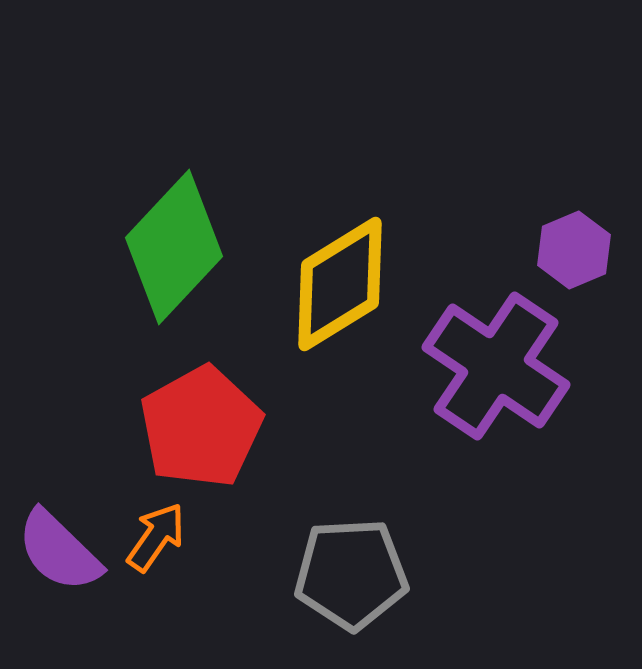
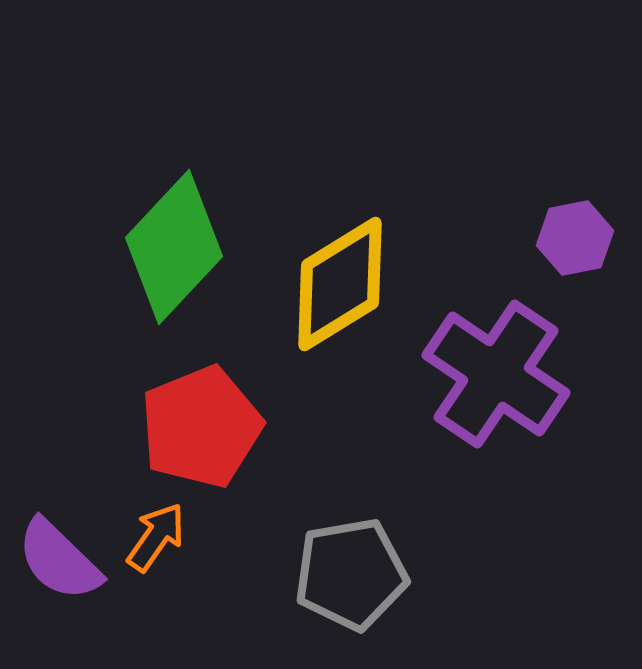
purple hexagon: moved 1 px right, 12 px up; rotated 12 degrees clockwise
purple cross: moved 8 px down
red pentagon: rotated 7 degrees clockwise
purple semicircle: moved 9 px down
gray pentagon: rotated 7 degrees counterclockwise
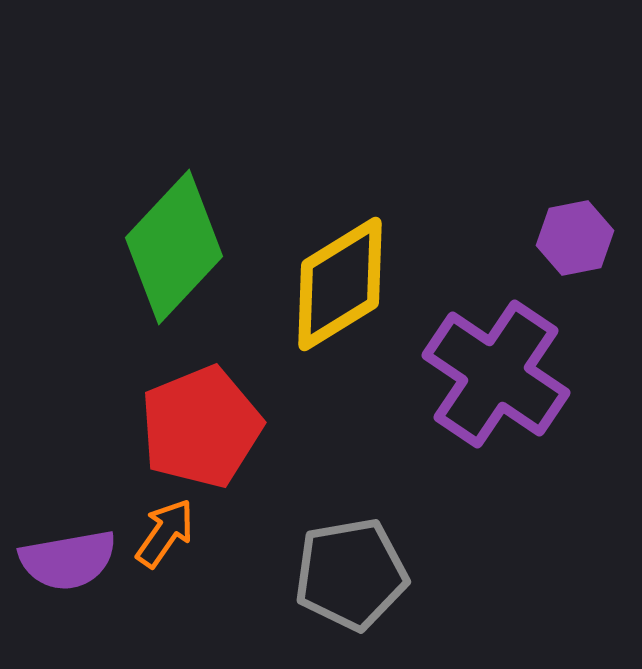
orange arrow: moved 9 px right, 4 px up
purple semicircle: moved 9 px right; rotated 54 degrees counterclockwise
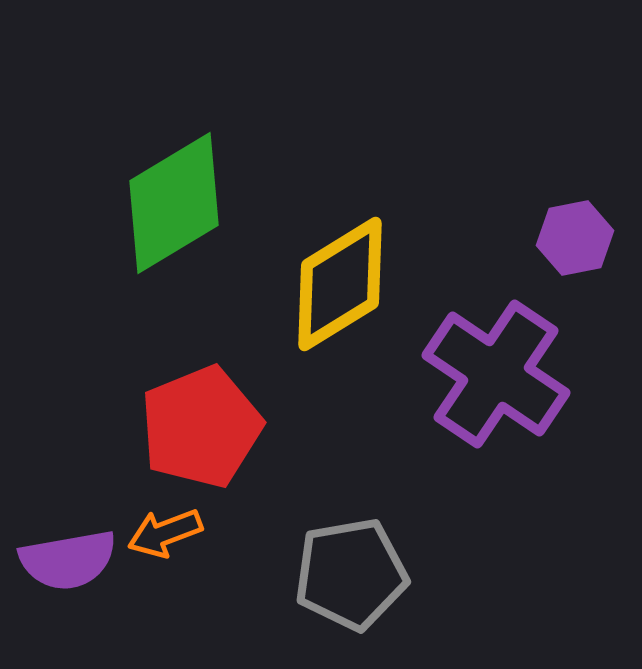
green diamond: moved 44 px up; rotated 16 degrees clockwise
orange arrow: rotated 146 degrees counterclockwise
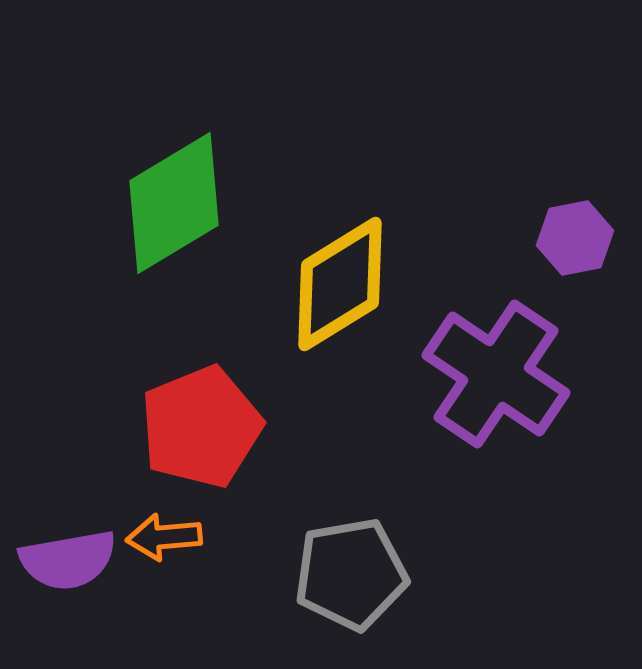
orange arrow: moved 1 px left, 4 px down; rotated 16 degrees clockwise
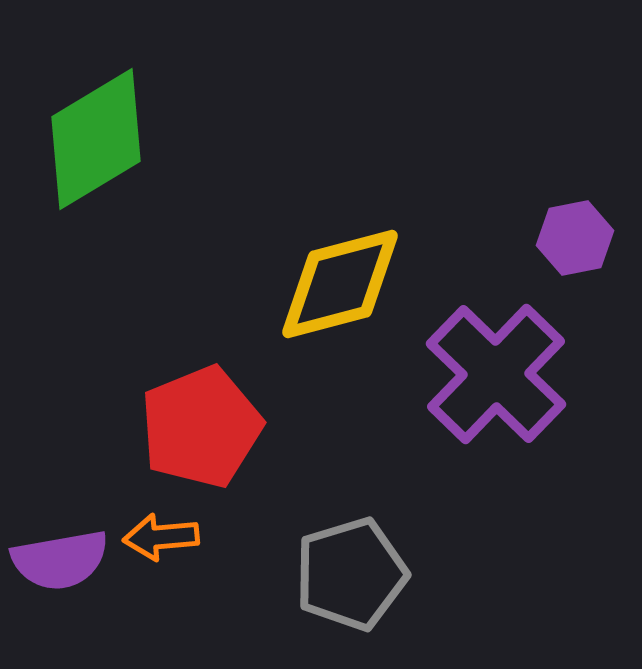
green diamond: moved 78 px left, 64 px up
yellow diamond: rotated 17 degrees clockwise
purple cross: rotated 10 degrees clockwise
orange arrow: moved 3 px left
purple semicircle: moved 8 px left
gray pentagon: rotated 7 degrees counterclockwise
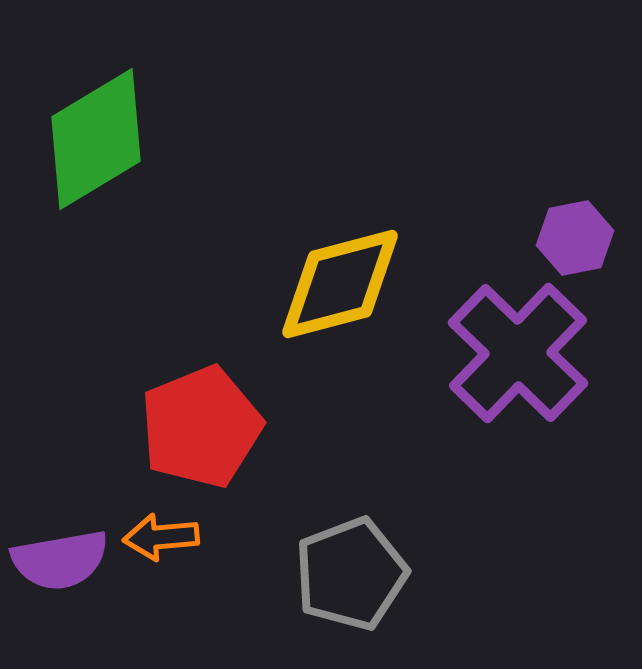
purple cross: moved 22 px right, 21 px up
gray pentagon: rotated 4 degrees counterclockwise
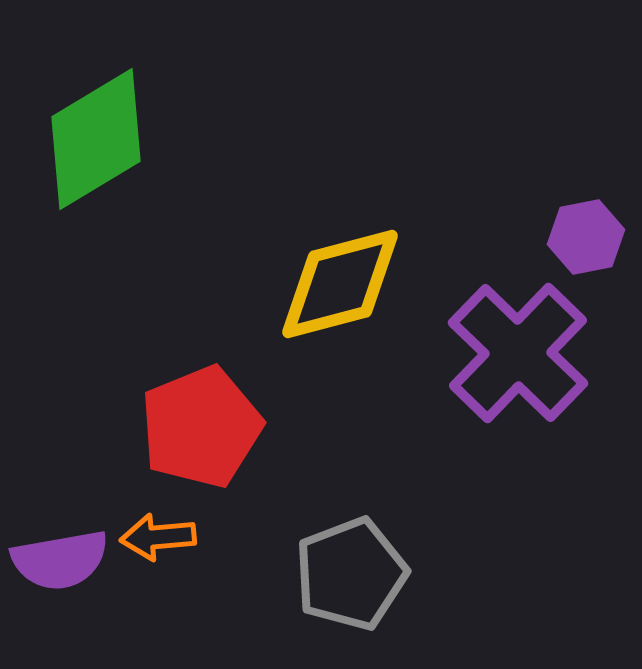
purple hexagon: moved 11 px right, 1 px up
orange arrow: moved 3 px left
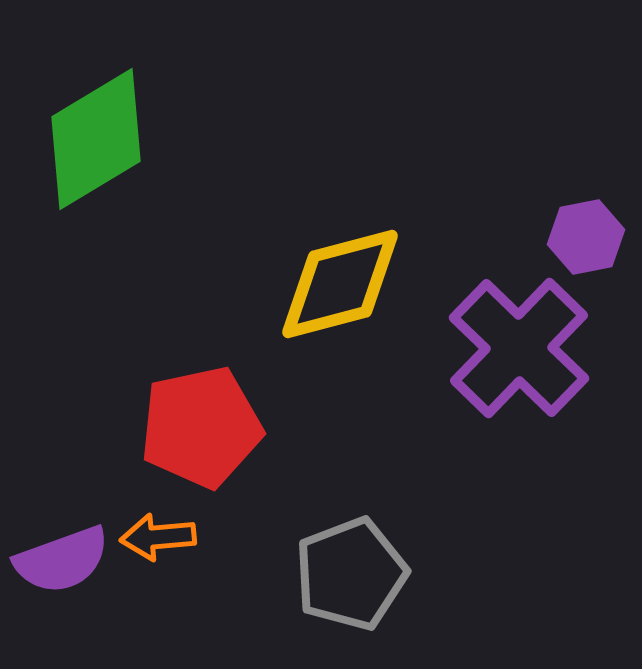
purple cross: moved 1 px right, 5 px up
red pentagon: rotated 10 degrees clockwise
purple semicircle: moved 2 px right; rotated 10 degrees counterclockwise
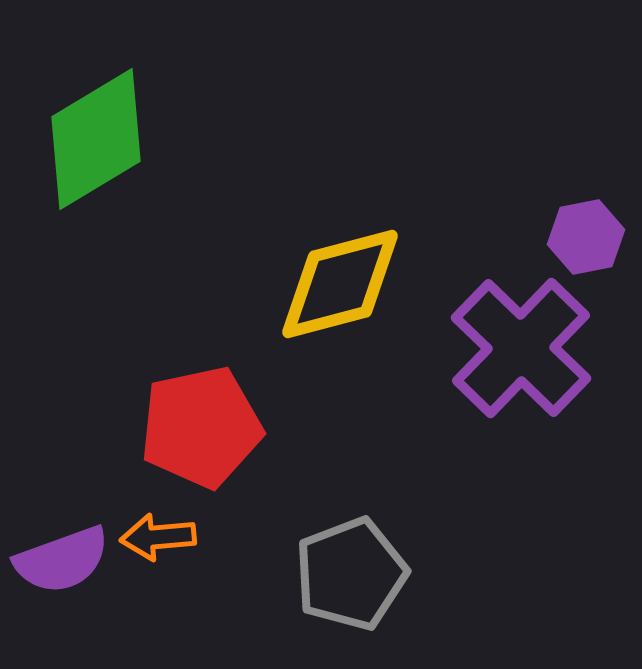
purple cross: moved 2 px right
